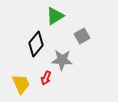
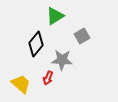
red arrow: moved 2 px right
yellow trapezoid: rotated 25 degrees counterclockwise
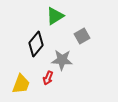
yellow trapezoid: rotated 70 degrees clockwise
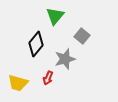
green triangle: rotated 18 degrees counterclockwise
gray square: rotated 21 degrees counterclockwise
gray star: moved 3 px right, 1 px up; rotated 20 degrees counterclockwise
yellow trapezoid: moved 3 px left, 1 px up; rotated 85 degrees clockwise
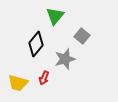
red arrow: moved 4 px left
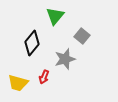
black diamond: moved 4 px left, 1 px up
red arrow: moved 1 px up
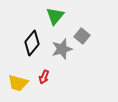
gray star: moved 3 px left, 10 px up
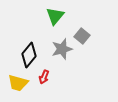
black diamond: moved 3 px left, 12 px down
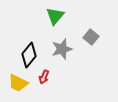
gray square: moved 9 px right, 1 px down
yellow trapezoid: rotated 10 degrees clockwise
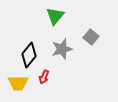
yellow trapezoid: rotated 25 degrees counterclockwise
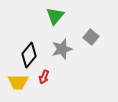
yellow trapezoid: moved 1 px up
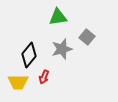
green triangle: moved 3 px right, 1 px down; rotated 42 degrees clockwise
gray square: moved 4 px left
